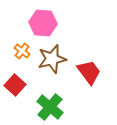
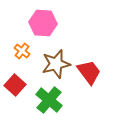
brown star: moved 4 px right, 5 px down
green cross: moved 1 px left, 7 px up
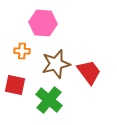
orange cross: rotated 35 degrees counterclockwise
red square: rotated 30 degrees counterclockwise
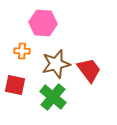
red trapezoid: moved 2 px up
green cross: moved 4 px right, 3 px up
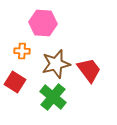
red square: moved 3 px up; rotated 20 degrees clockwise
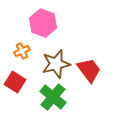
pink hexagon: rotated 16 degrees clockwise
orange cross: rotated 28 degrees counterclockwise
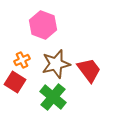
pink hexagon: moved 2 px down
orange cross: moved 9 px down
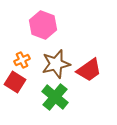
red trapezoid: rotated 92 degrees clockwise
green cross: moved 2 px right
